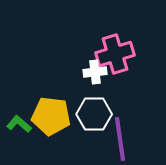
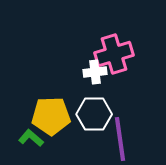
pink cross: moved 1 px left
yellow pentagon: rotated 9 degrees counterclockwise
green L-shape: moved 12 px right, 14 px down
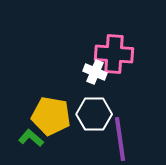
pink cross: rotated 21 degrees clockwise
white cross: rotated 30 degrees clockwise
yellow pentagon: rotated 12 degrees clockwise
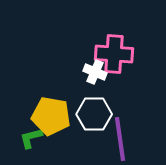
green L-shape: rotated 55 degrees counterclockwise
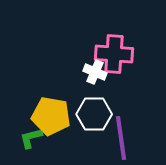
purple line: moved 1 px right, 1 px up
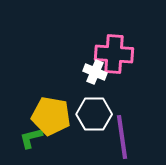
purple line: moved 1 px right, 1 px up
